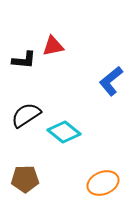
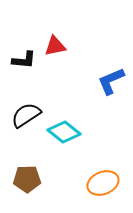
red triangle: moved 2 px right
blue L-shape: rotated 16 degrees clockwise
brown pentagon: moved 2 px right
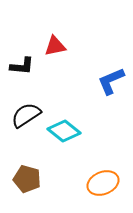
black L-shape: moved 2 px left, 6 px down
cyan diamond: moved 1 px up
brown pentagon: rotated 16 degrees clockwise
